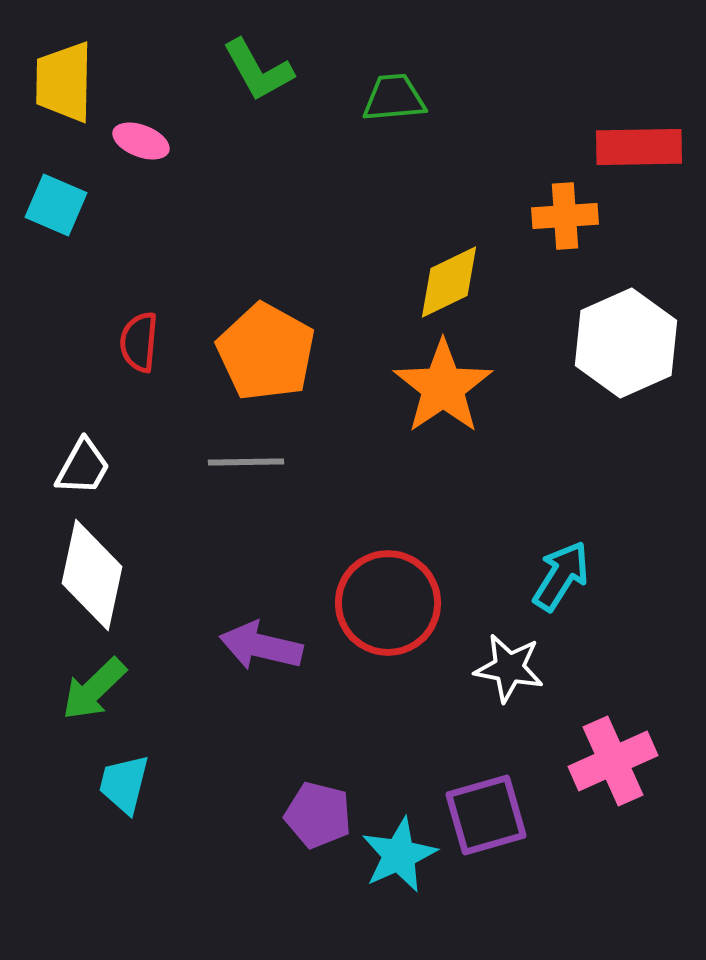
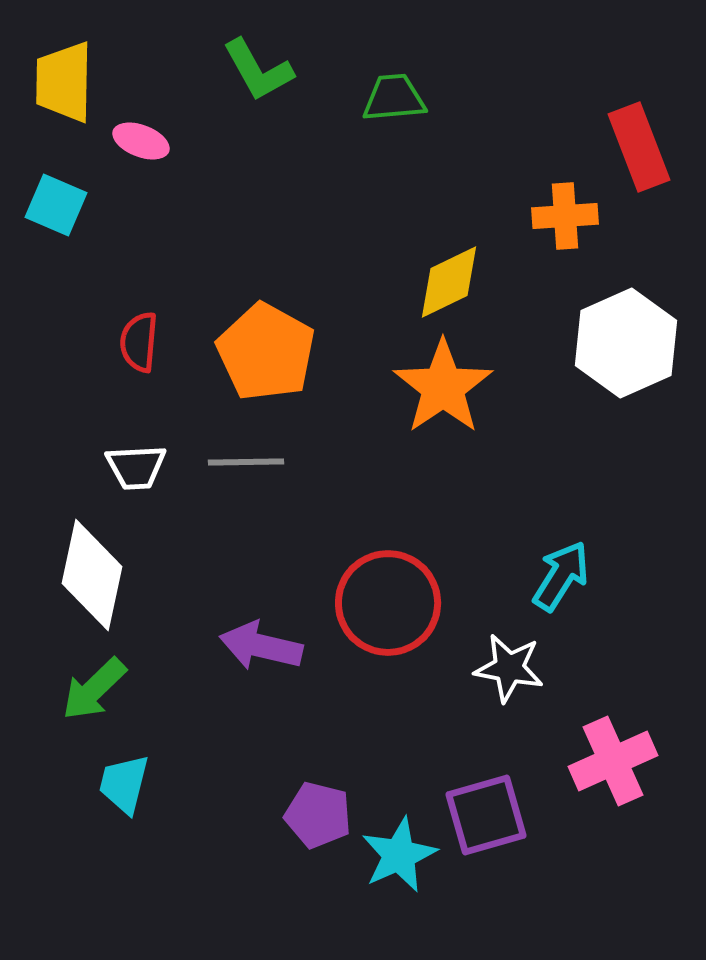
red rectangle: rotated 70 degrees clockwise
white trapezoid: moved 53 px right; rotated 58 degrees clockwise
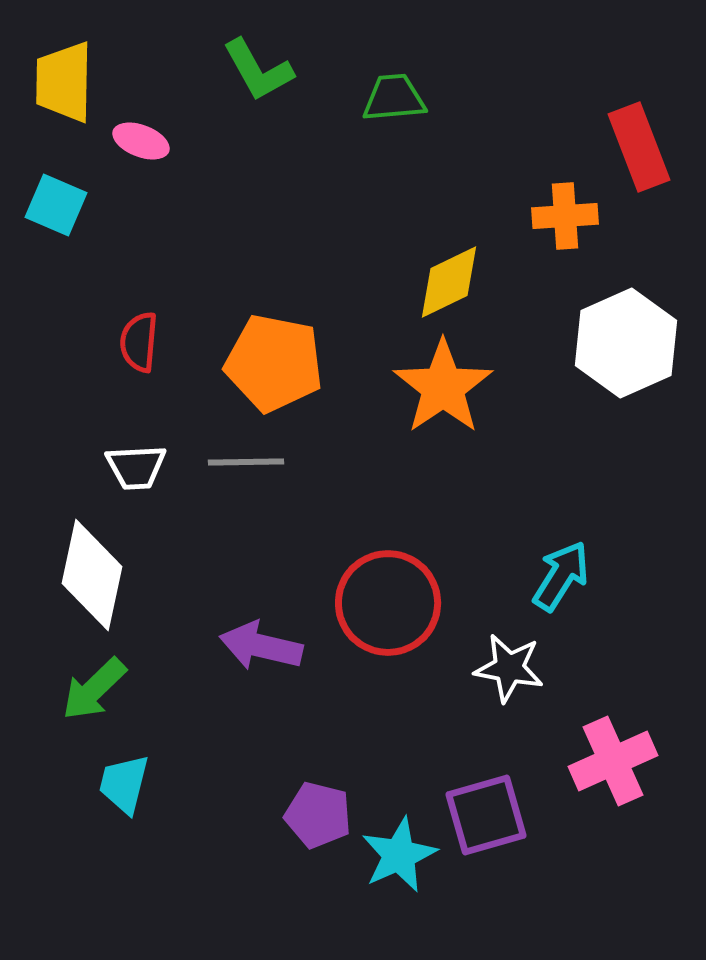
orange pentagon: moved 8 px right, 11 px down; rotated 18 degrees counterclockwise
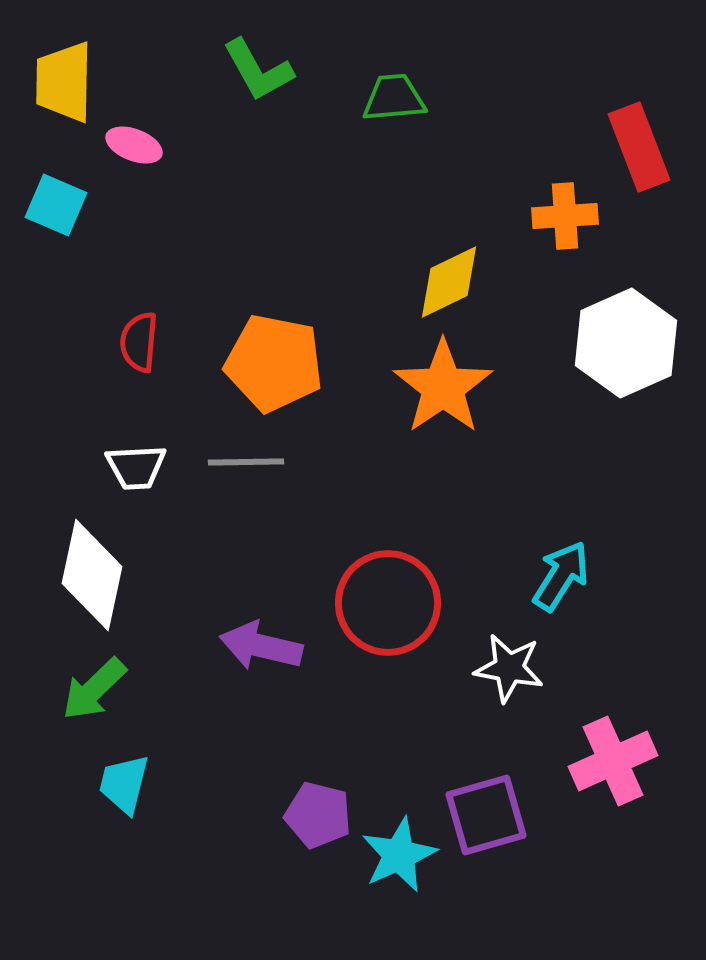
pink ellipse: moved 7 px left, 4 px down
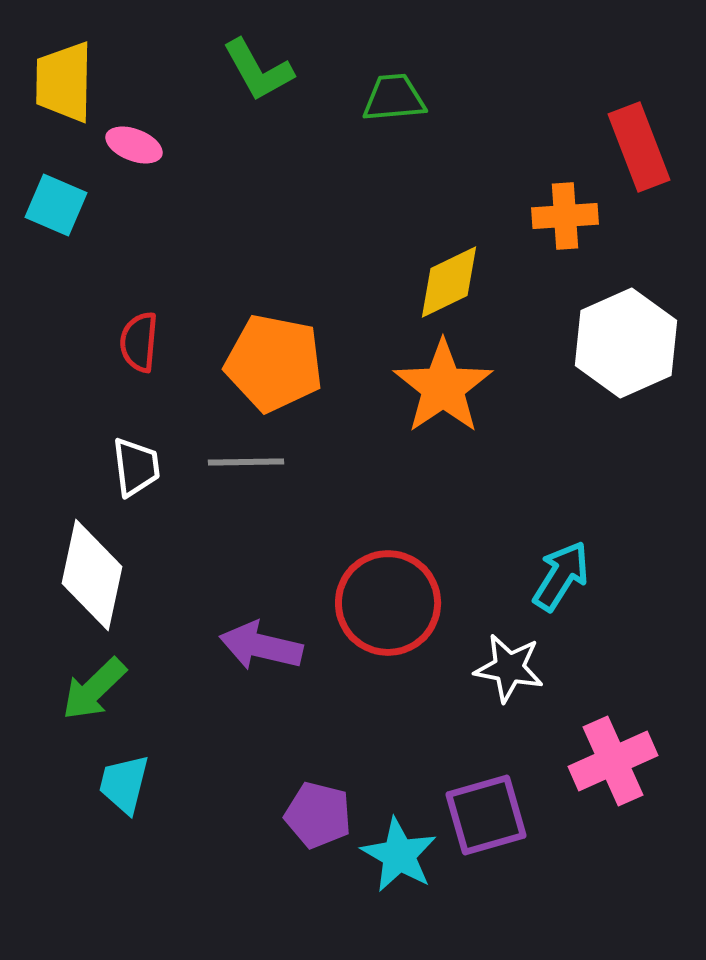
white trapezoid: rotated 94 degrees counterclockwise
cyan star: rotated 18 degrees counterclockwise
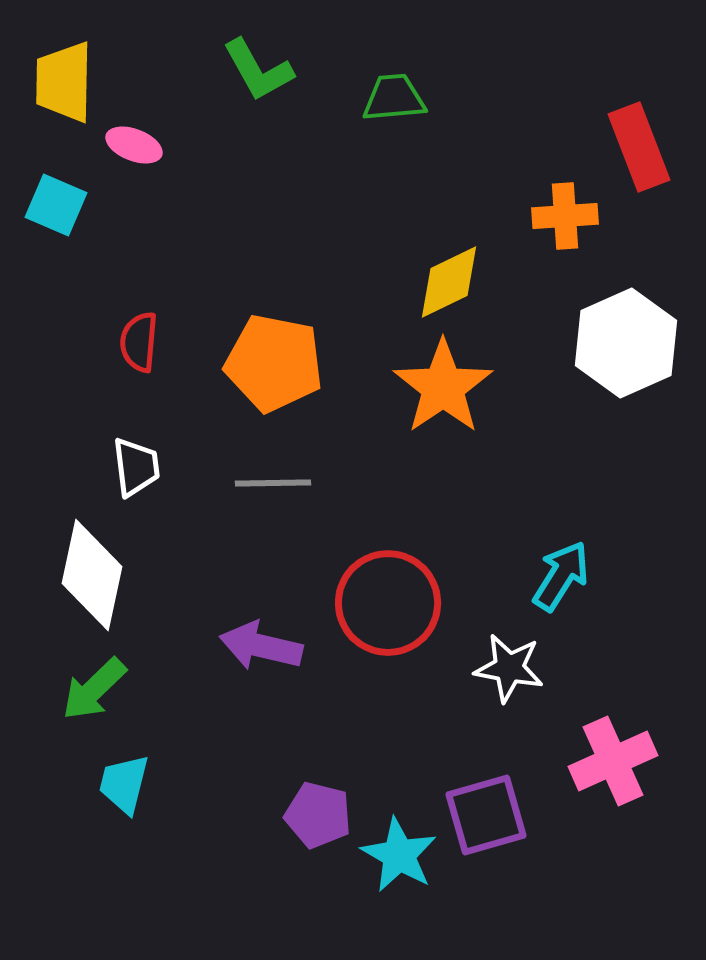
gray line: moved 27 px right, 21 px down
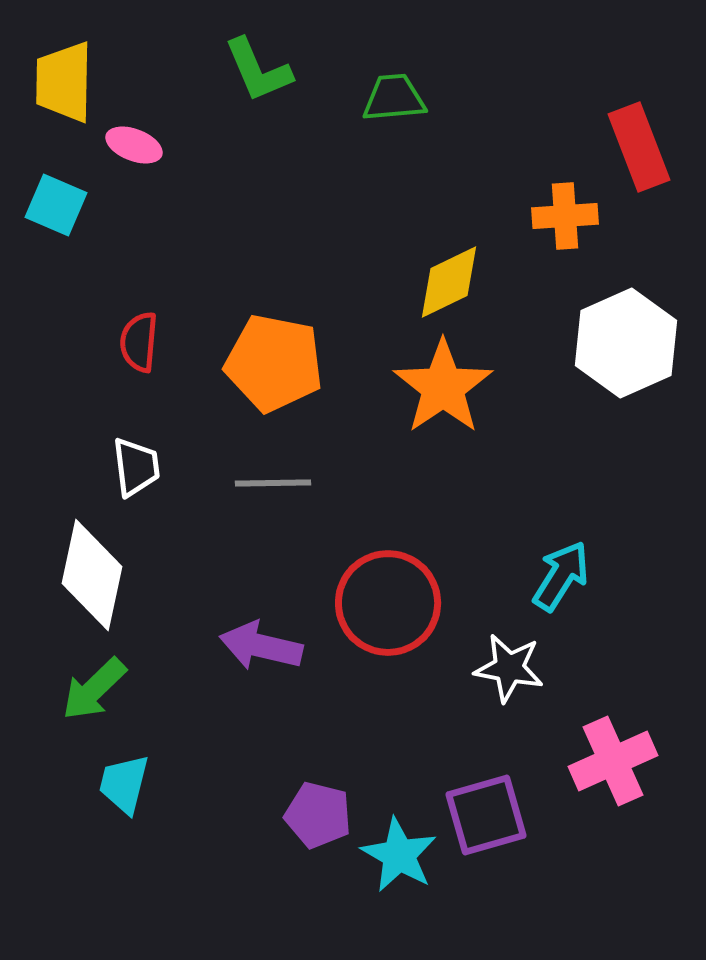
green L-shape: rotated 6 degrees clockwise
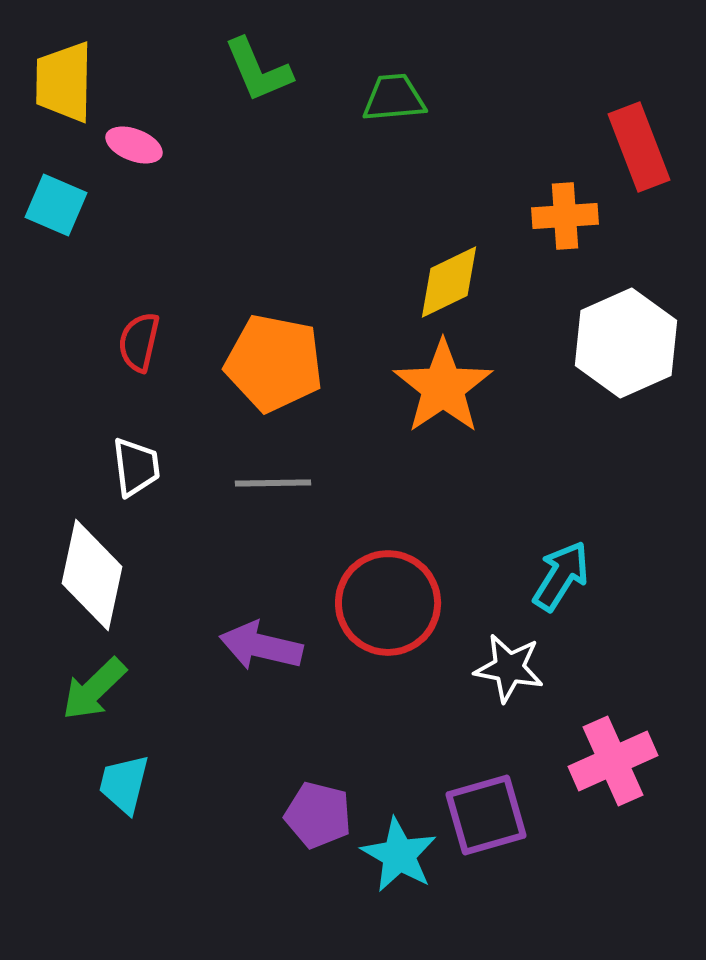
red semicircle: rotated 8 degrees clockwise
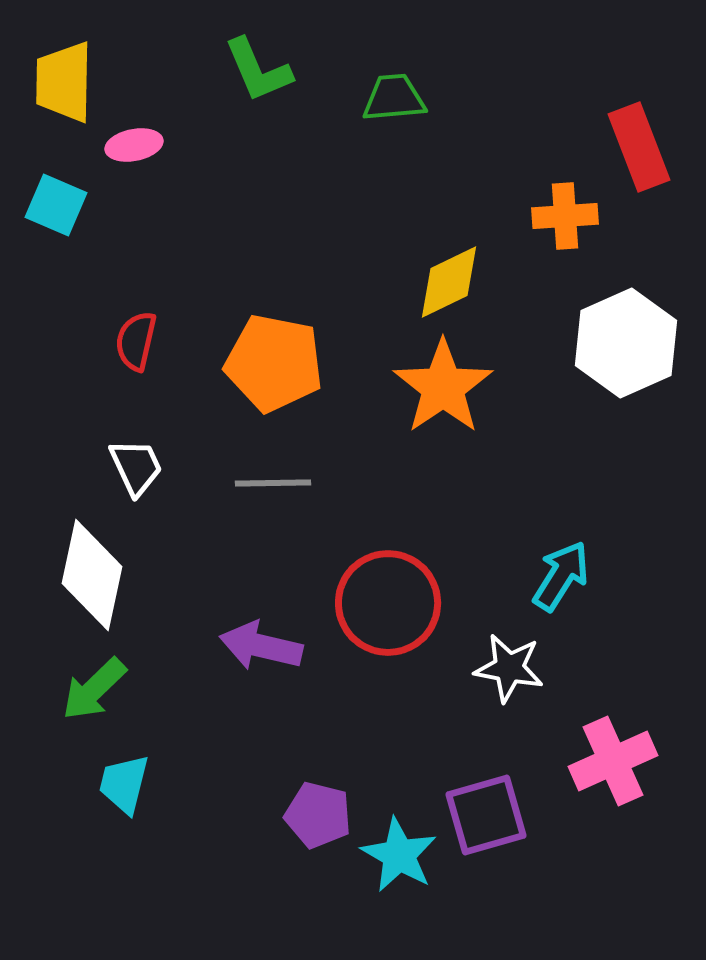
pink ellipse: rotated 32 degrees counterclockwise
red semicircle: moved 3 px left, 1 px up
white trapezoid: rotated 18 degrees counterclockwise
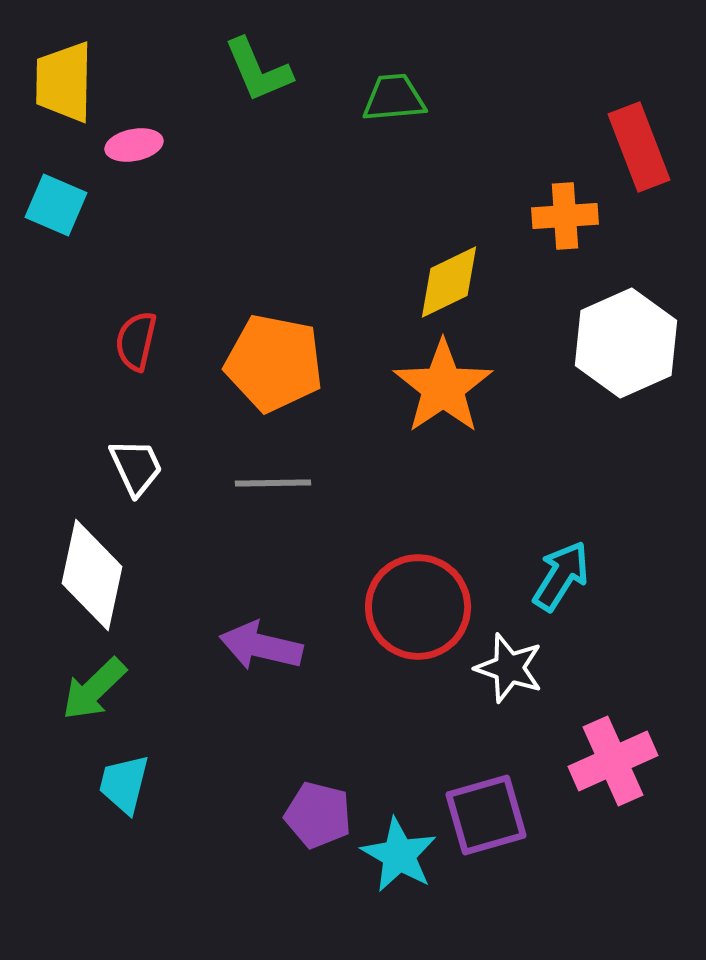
red circle: moved 30 px right, 4 px down
white star: rotated 8 degrees clockwise
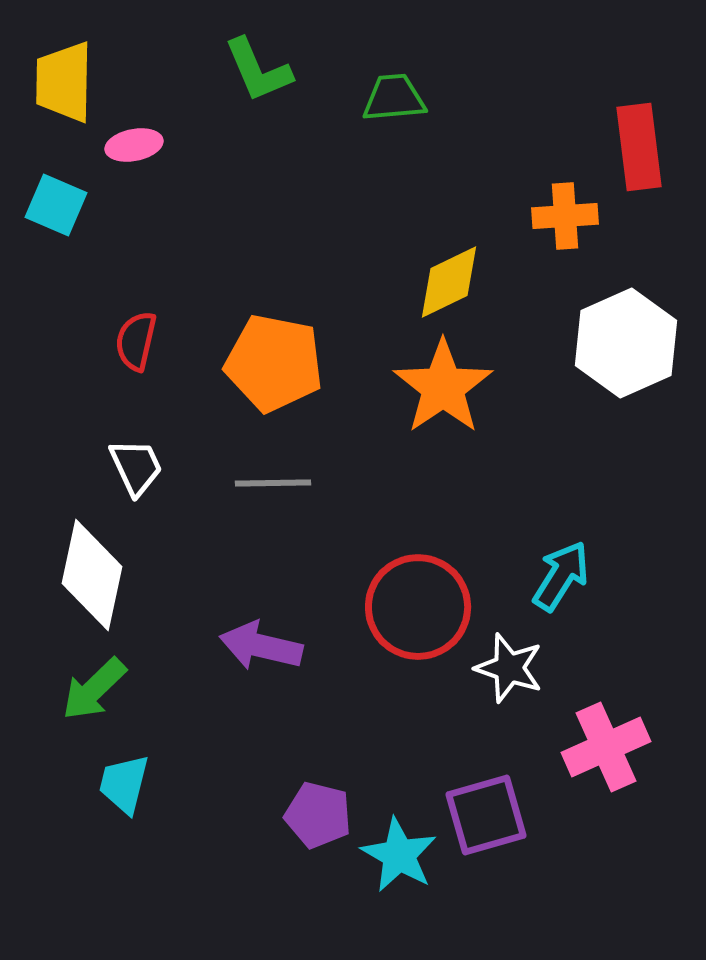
red rectangle: rotated 14 degrees clockwise
pink cross: moved 7 px left, 14 px up
